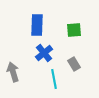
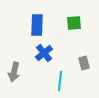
green square: moved 7 px up
gray rectangle: moved 10 px right, 1 px up; rotated 16 degrees clockwise
gray arrow: moved 1 px right; rotated 150 degrees counterclockwise
cyan line: moved 6 px right, 2 px down; rotated 18 degrees clockwise
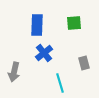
cyan line: moved 2 px down; rotated 24 degrees counterclockwise
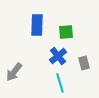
green square: moved 8 px left, 9 px down
blue cross: moved 14 px right, 3 px down
gray arrow: rotated 24 degrees clockwise
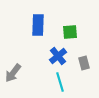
blue rectangle: moved 1 px right
green square: moved 4 px right
gray arrow: moved 1 px left, 1 px down
cyan line: moved 1 px up
